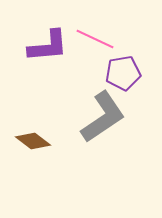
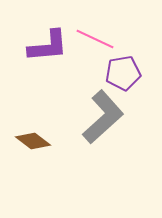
gray L-shape: rotated 8 degrees counterclockwise
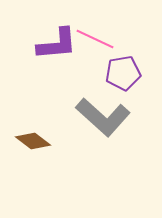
purple L-shape: moved 9 px right, 2 px up
gray L-shape: rotated 84 degrees clockwise
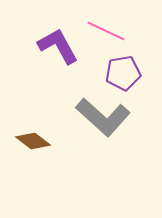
pink line: moved 11 px right, 8 px up
purple L-shape: moved 1 px right, 2 px down; rotated 114 degrees counterclockwise
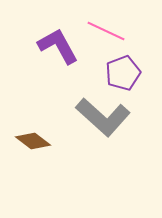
purple pentagon: rotated 12 degrees counterclockwise
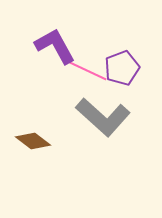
pink line: moved 18 px left, 40 px down
purple L-shape: moved 3 px left
purple pentagon: moved 1 px left, 5 px up
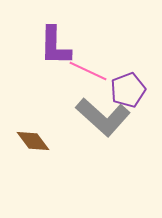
purple L-shape: rotated 150 degrees counterclockwise
purple pentagon: moved 6 px right, 22 px down
brown diamond: rotated 16 degrees clockwise
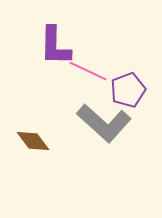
gray L-shape: moved 1 px right, 6 px down
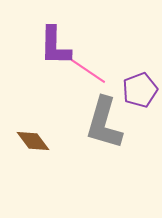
pink line: rotated 9 degrees clockwise
purple pentagon: moved 12 px right
gray L-shape: rotated 64 degrees clockwise
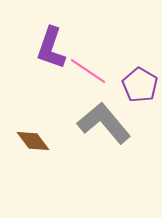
purple L-shape: moved 4 px left, 2 px down; rotated 18 degrees clockwise
purple pentagon: moved 5 px up; rotated 20 degrees counterclockwise
gray L-shape: rotated 124 degrees clockwise
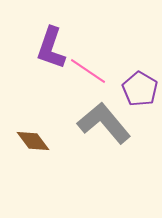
purple pentagon: moved 4 px down
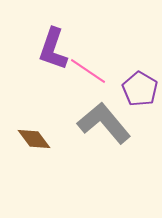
purple L-shape: moved 2 px right, 1 px down
brown diamond: moved 1 px right, 2 px up
